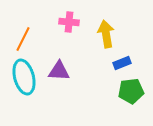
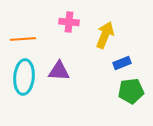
yellow arrow: moved 1 px left, 1 px down; rotated 32 degrees clockwise
orange line: rotated 60 degrees clockwise
cyan ellipse: rotated 20 degrees clockwise
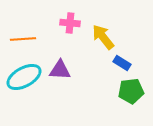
pink cross: moved 1 px right, 1 px down
yellow arrow: moved 2 px left, 2 px down; rotated 60 degrees counterclockwise
blue rectangle: rotated 54 degrees clockwise
purple triangle: moved 1 px right, 1 px up
cyan ellipse: rotated 56 degrees clockwise
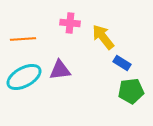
purple triangle: rotated 10 degrees counterclockwise
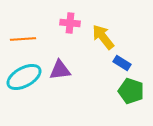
green pentagon: rotated 25 degrees clockwise
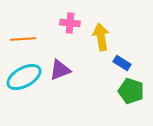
yellow arrow: moved 2 px left; rotated 28 degrees clockwise
purple triangle: rotated 15 degrees counterclockwise
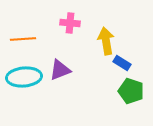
yellow arrow: moved 5 px right, 4 px down
cyan ellipse: rotated 24 degrees clockwise
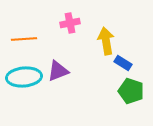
pink cross: rotated 18 degrees counterclockwise
orange line: moved 1 px right
blue rectangle: moved 1 px right
purple triangle: moved 2 px left, 1 px down
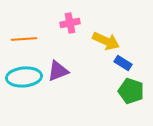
yellow arrow: rotated 124 degrees clockwise
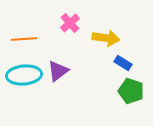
pink cross: rotated 30 degrees counterclockwise
yellow arrow: moved 3 px up; rotated 16 degrees counterclockwise
purple triangle: rotated 15 degrees counterclockwise
cyan ellipse: moved 2 px up
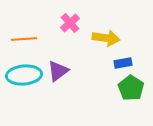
blue rectangle: rotated 42 degrees counterclockwise
green pentagon: moved 3 px up; rotated 15 degrees clockwise
